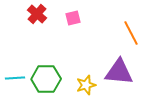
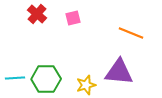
orange line: rotated 40 degrees counterclockwise
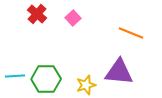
pink square: rotated 28 degrees counterclockwise
cyan line: moved 2 px up
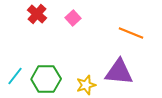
cyan line: rotated 48 degrees counterclockwise
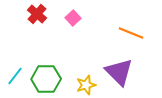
purple triangle: rotated 40 degrees clockwise
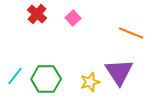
purple triangle: rotated 12 degrees clockwise
yellow star: moved 4 px right, 3 px up
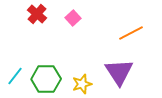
orange line: rotated 50 degrees counterclockwise
yellow star: moved 8 px left, 2 px down
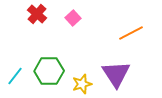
purple triangle: moved 3 px left, 2 px down
green hexagon: moved 3 px right, 8 px up
